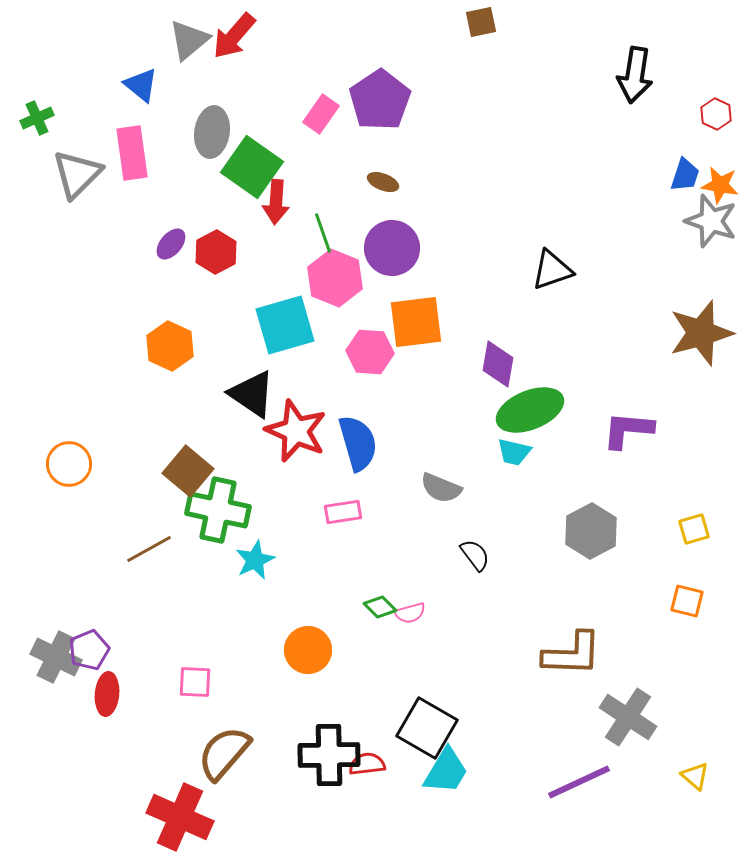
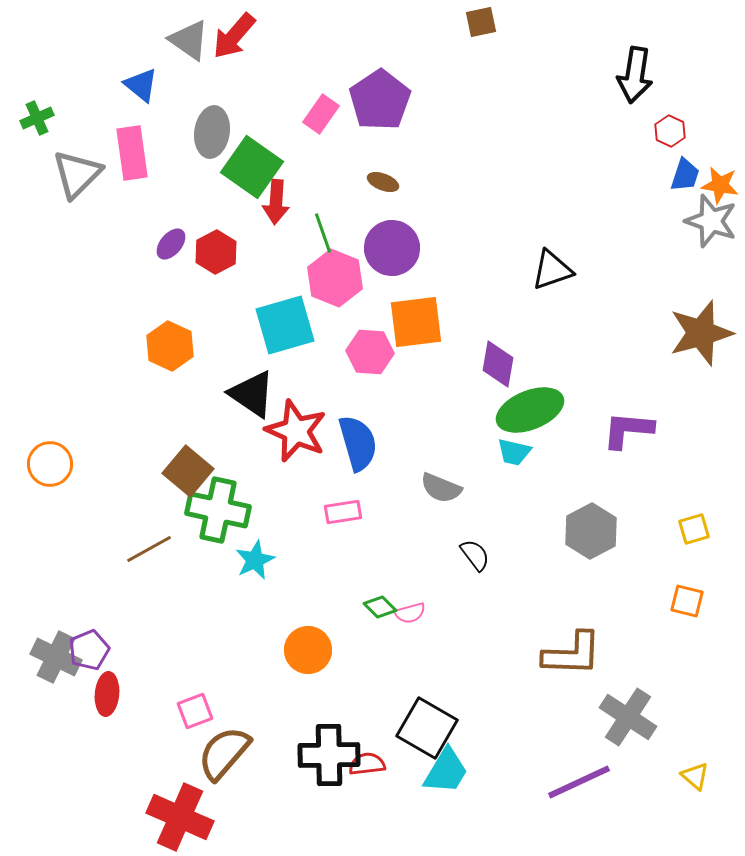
gray triangle at (189, 40): rotated 45 degrees counterclockwise
red hexagon at (716, 114): moved 46 px left, 17 px down
orange circle at (69, 464): moved 19 px left
pink square at (195, 682): moved 29 px down; rotated 24 degrees counterclockwise
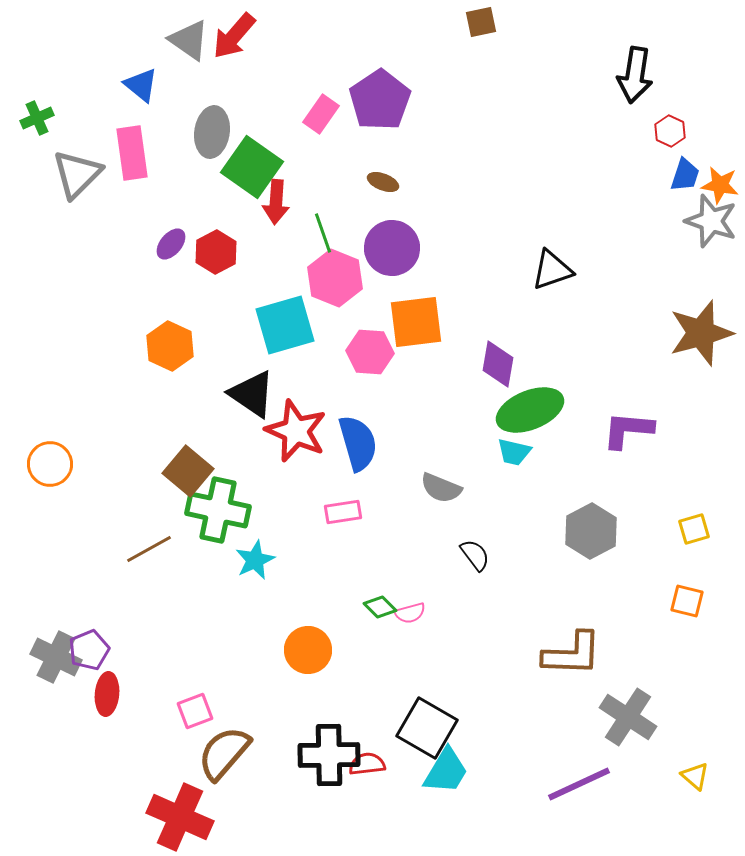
purple line at (579, 782): moved 2 px down
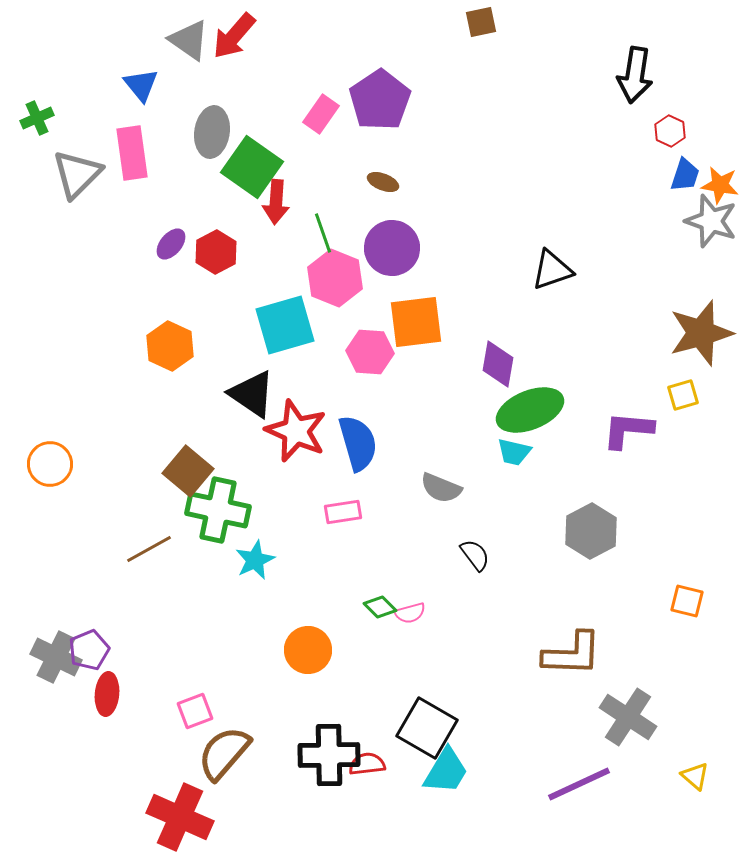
blue triangle at (141, 85): rotated 12 degrees clockwise
yellow square at (694, 529): moved 11 px left, 134 px up
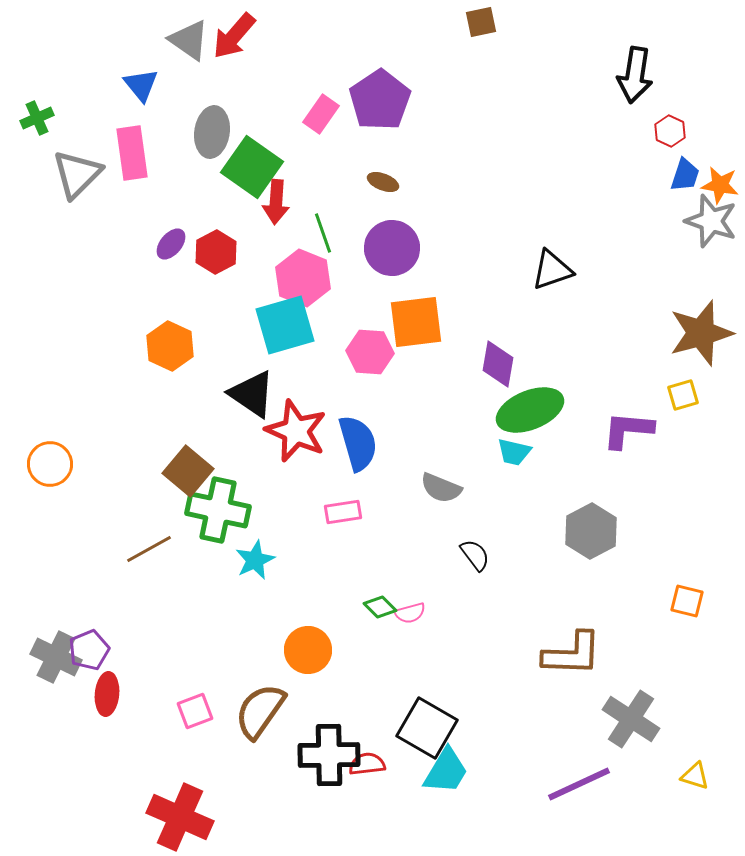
pink hexagon at (335, 278): moved 32 px left
gray cross at (628, 717): moved 3 px right, 2 px down
brown semicircle at (224, 753): moved 36 px right, 42 px up; rotated 6 degrees counterclockwise
yellow triangle at (695, 776): rotated 24 degrees counterclockwise
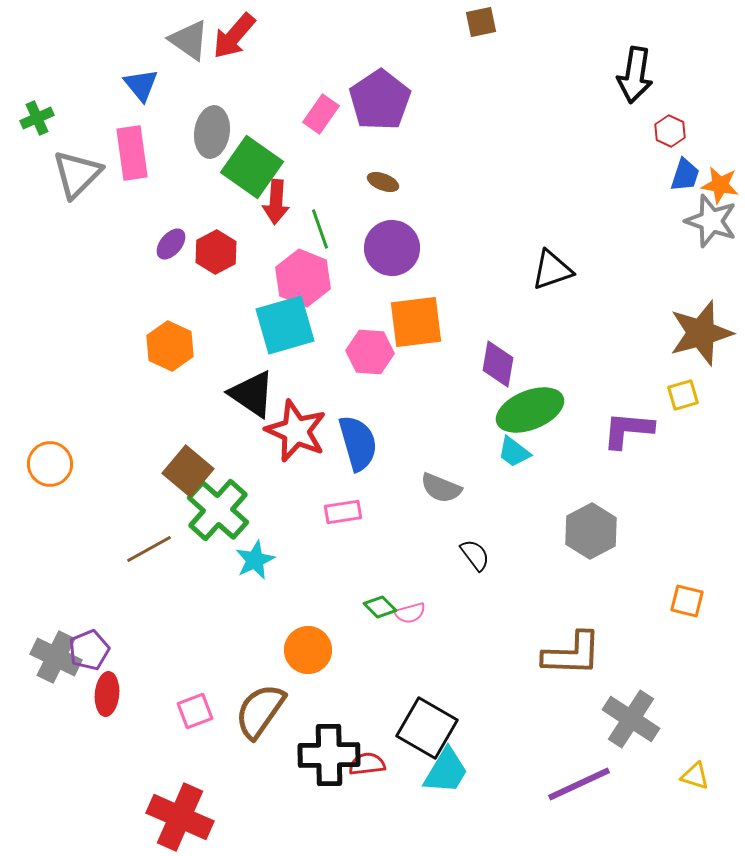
green line at (323, 233): moved 3 px left, 4 px up
cyan trapezoid at (514, 452): rotated 24 degrees clockwise
green cross at (218, 510): rotated 30 degrees clockwise
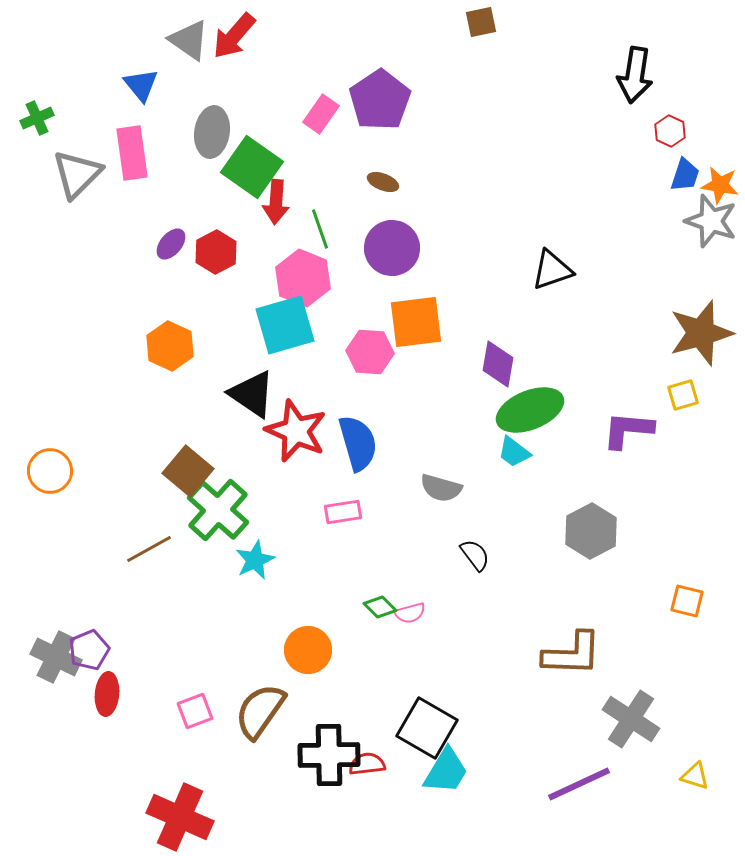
orange circle at (50, 464): moved 7 px down
gray semicircle at (441, 488): rotated 6 degrees counterclockwise
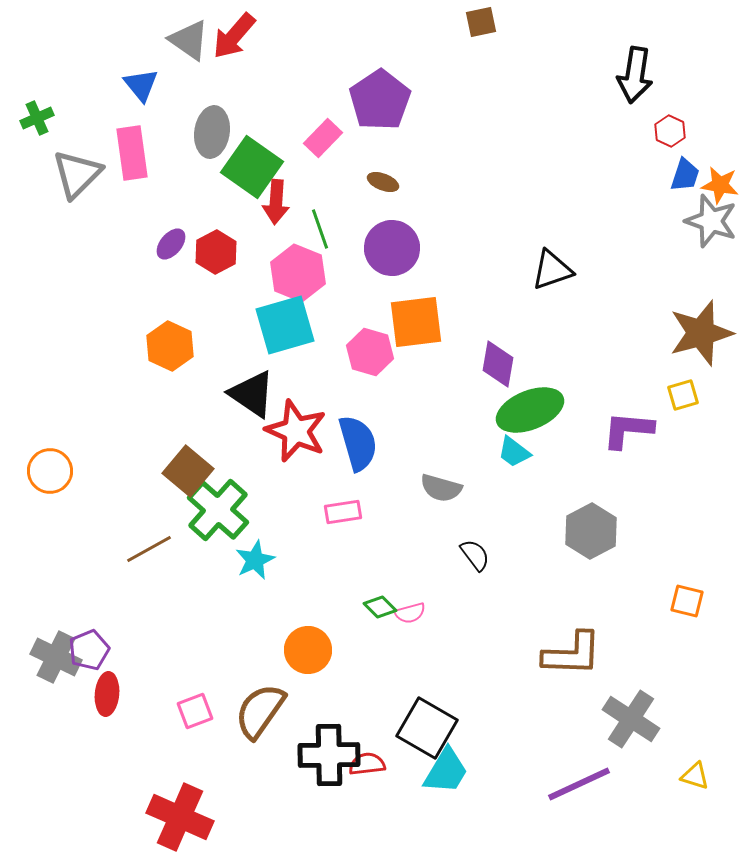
pink rectangle at (321, 114): moved 2 px right, 24 px down; rotated 9 degrees clockwise
pink hexagon at (303, 278): moved 5 px left, 5 px up
pink hexagon at (370, 352): rotated 12 degrees clockwise
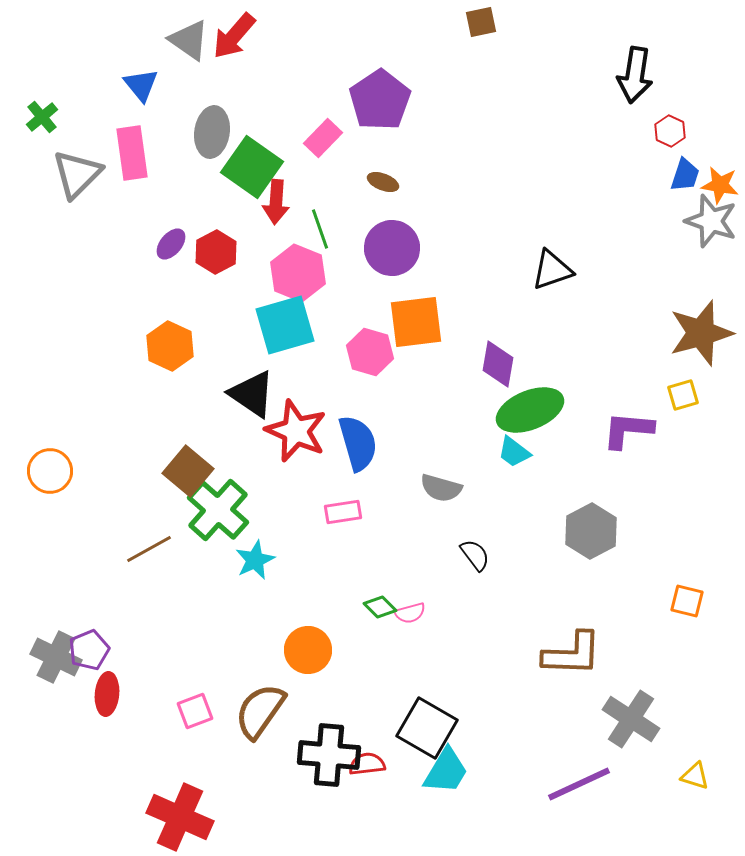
green cross at (37, 118): moved 5 px right, 1 px up; rotated 16 degrees counterclockwise
black cross at (329, 755): rotated 6 degrees clockwise
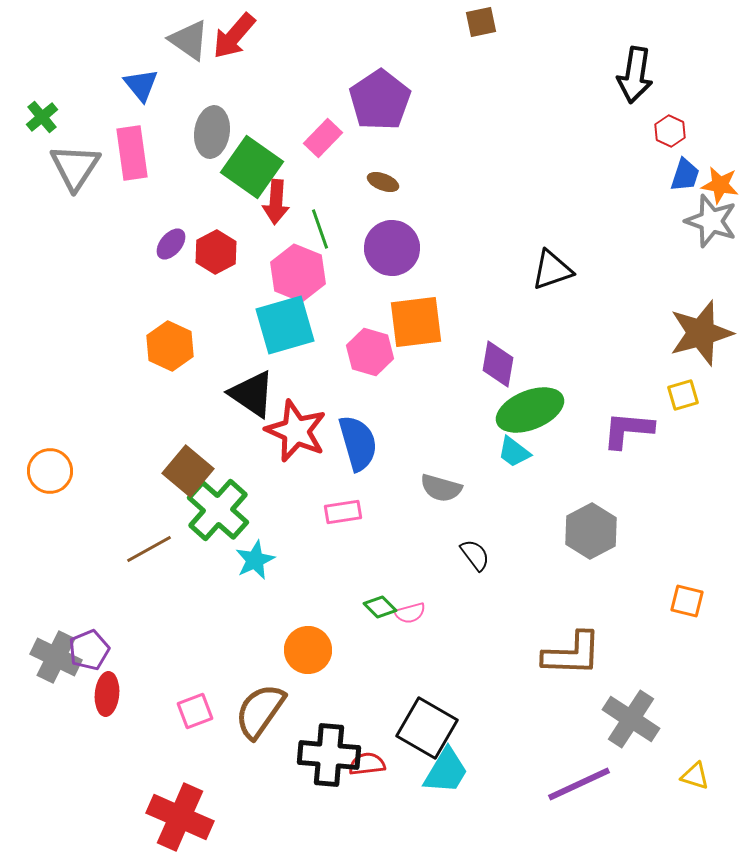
gray triangle at (77, 174): moved 2 px left, 7 px up; rotated 12 degrees counterclockwise
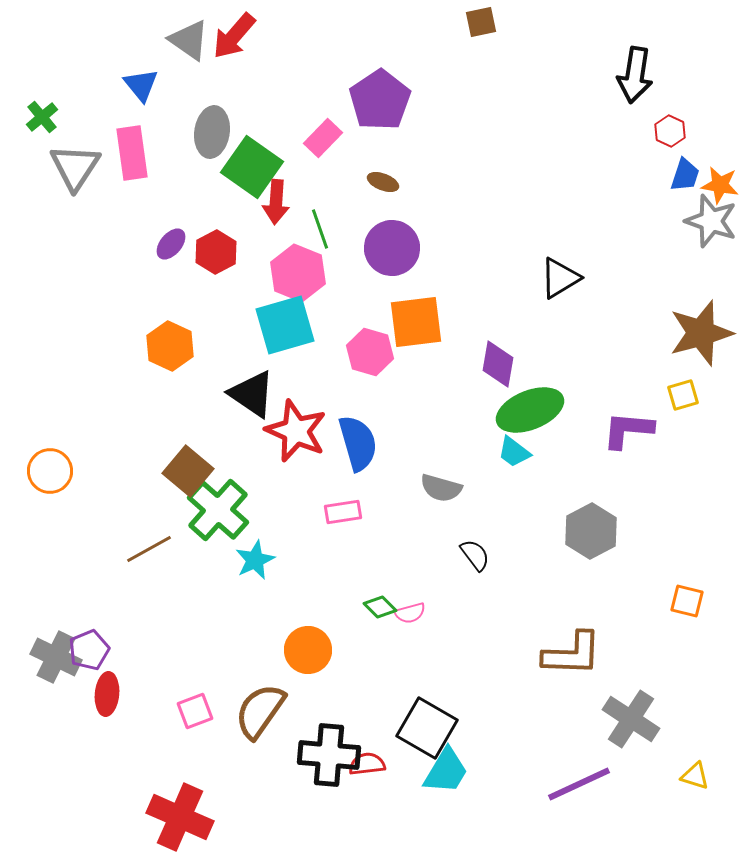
black triangle at (552, 270): moved 8 px right, 8 px down; rotated 12 degrees counterclockwise
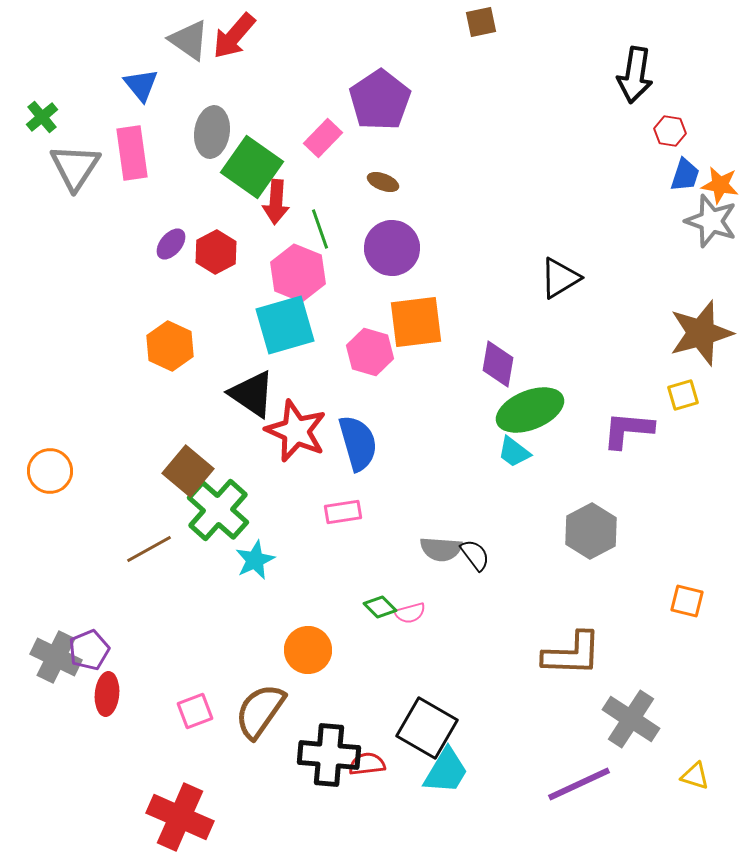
red hexagon at (670, 131): rotated 16 degrees counterclockwise
gray semicircle at (441, 488): moved 61 px down; rotated 12 degrees counterclockwise
